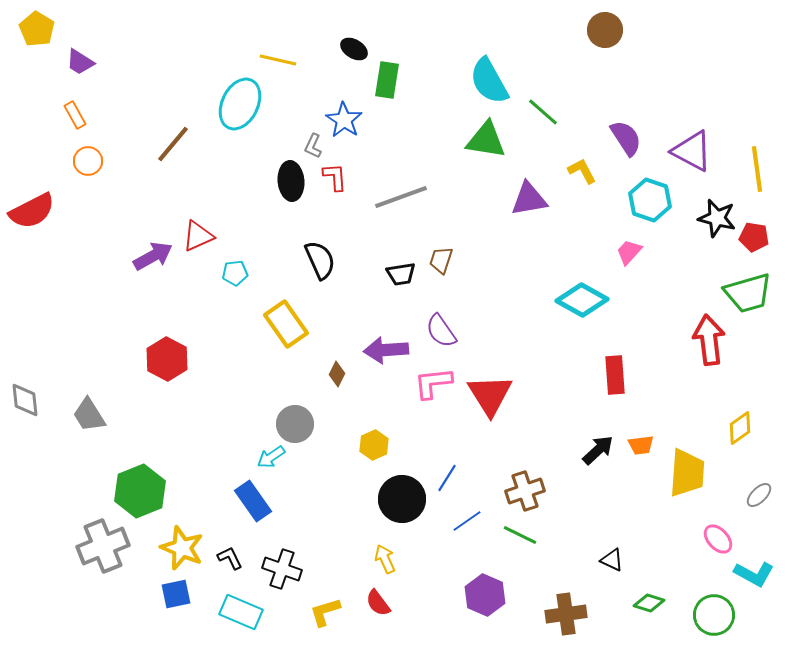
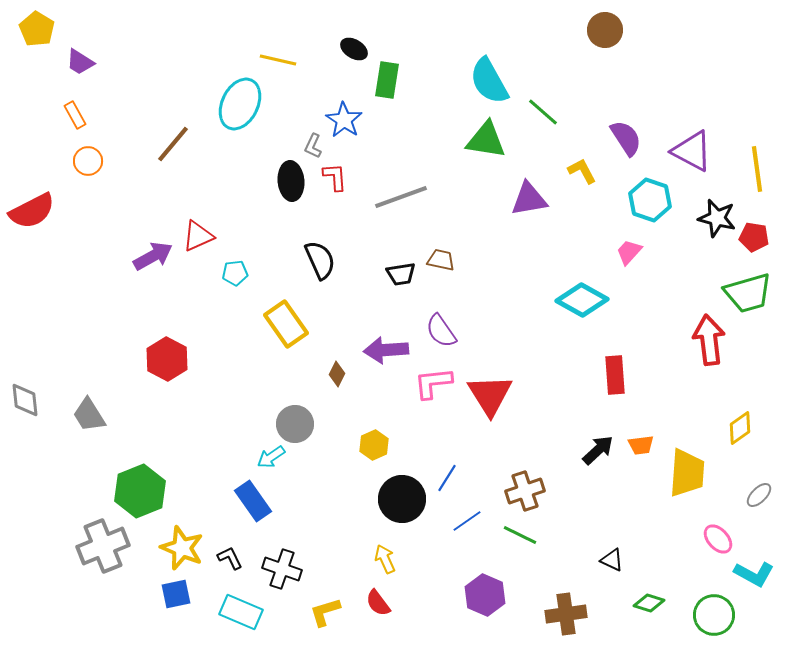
brown trapezoid at (441, 260): rotated 84 degrees clockwise
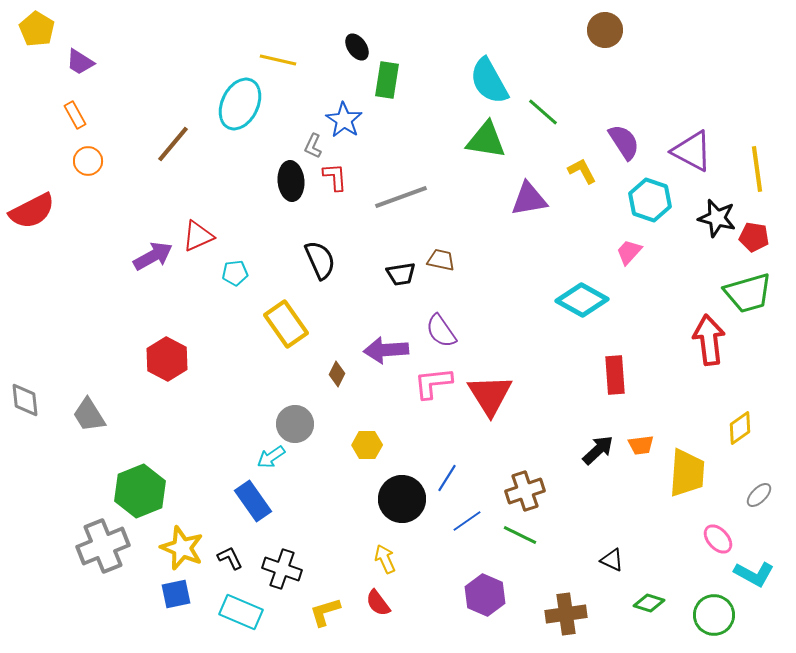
black ellipse at (354, 49): moved 3 px right, 2 px up; rotated 24 degrees clockwise
purple semicircle at (626, 138): moved 2 px left, 4 px down
yellow hexagon at (374, 445): moved 7 px left; rotated 24 degrees clockwise
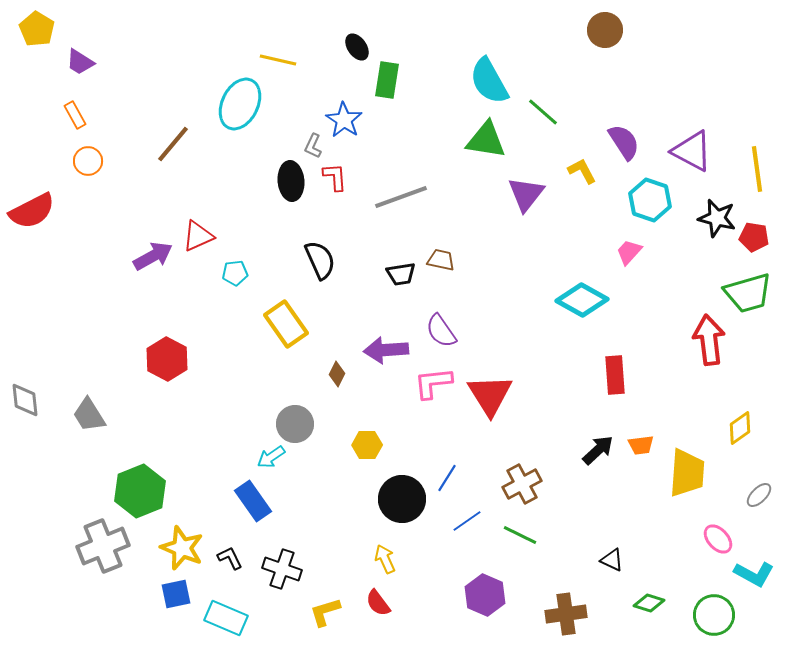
purple triangle at (529, 199): moved 3 px left, 5 px up; rotated 42 degrees counterclockwise
brown cross at (525, 491): moved 3 px left, 7 px up; rotated 9 degrees counterclockwise
cyan rectangle at (241, 612): moved 15 px left, 6 px down
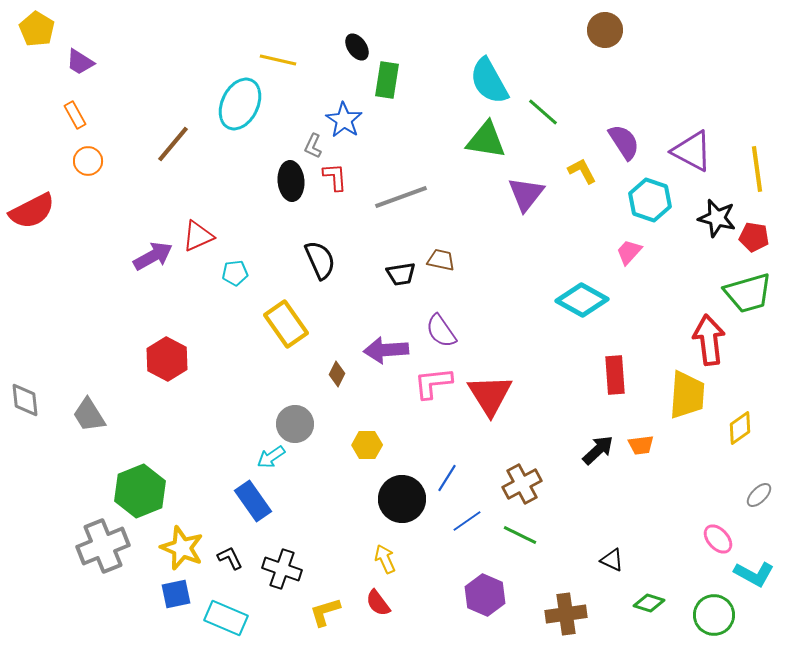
yellow trapezoid at (687, 473): moved 78 px up
